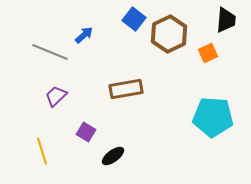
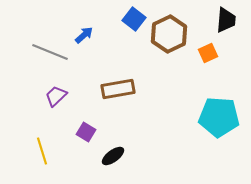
brown rectangle: moved 8 px left
cyan pentagon: moved 6 px right
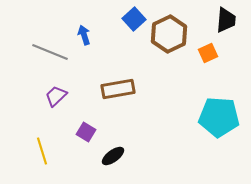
blue square: rotated 10 degrees clockwise
blue arrow: rotated 66 degrees counterclockwise
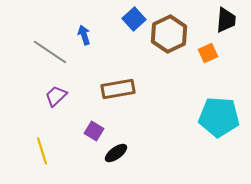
gray line: rotated 12 degrees clockwise
purple square: moved 8 px right, 1 px up
black ellipse: moved 3 px right, 3 px up
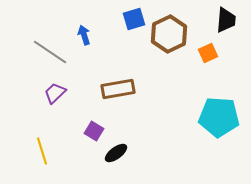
blue square: rotated 25 degrees clockwise
purple trapezoid: moved 1 px left, 3 px up
